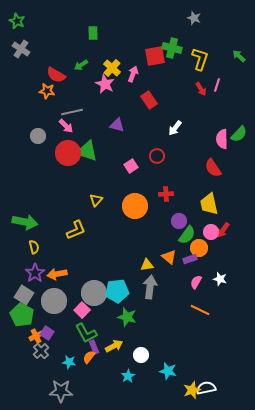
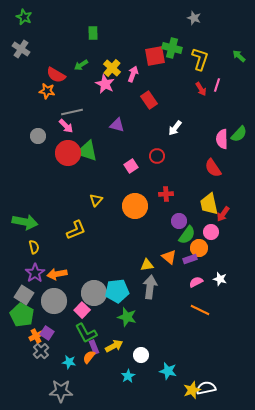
green star at (17, 21): moved 7 px right, 4 px up
red arrow at (223, 230): moved 16 px up
pink semicircle at (196, 282): rotated 32 degrees clockwise
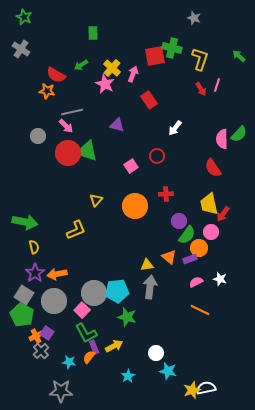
white circle at (141, 355): moved 15 px right, 2 px up
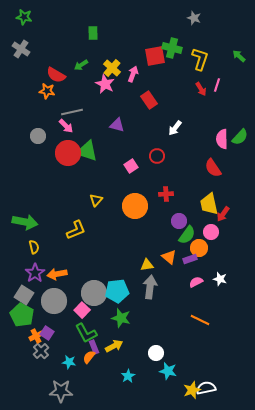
green star at (24, 17): rotated 14 degrees counterclockwise
green semicircle at (239, 134): moved 1 px right, 3 px down
orange line at (200, 310): moved 10 px down
green star at (127, 317): moved 6 px left, 1 px down
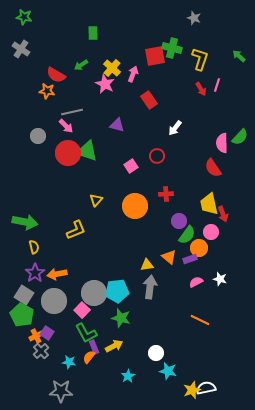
pink semicircle at (222, 139): moved 4 px down
red arrow at (223, 214): rotated 56 degrees counterclockwise
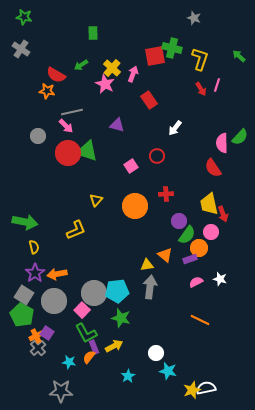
orange triangle at (169, 257): moved 4 px left, 2 px up
gray cross at (41, 351): moved 3 px left, 3 px up
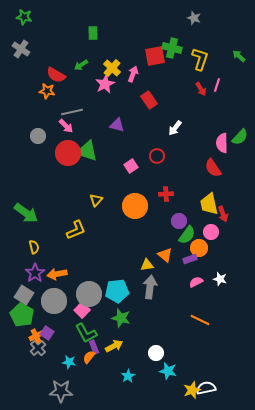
pink star at (105, 84): rotated 18 degrees clockwise
green arrow at (25, 222): moved 1 px right, 9 px up; rotated 25 degrees clockwise
gray circle at (94, 293): moved 5 px left, 1 px down
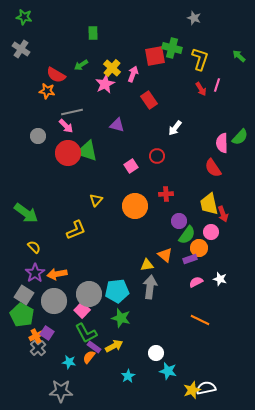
yellow semicircle at (34, 247): rotated 32 degrees counterclockwise
purple rectangle at (94, 347): rotated 32 degrees counterclockwise
